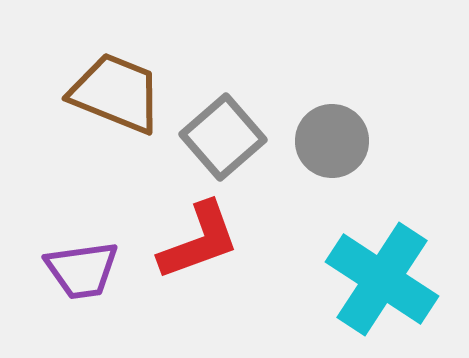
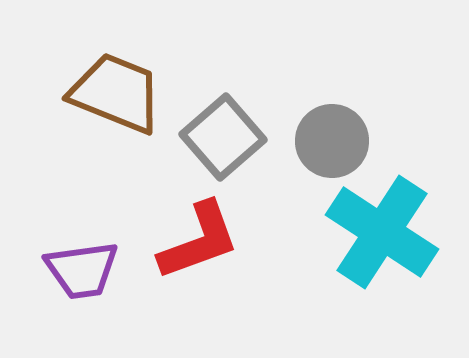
cyan cross: moved 47 px up
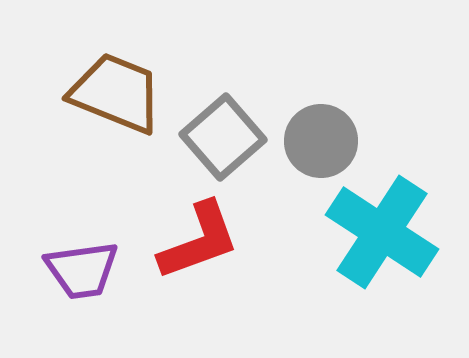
gray circle: moved 11 px left
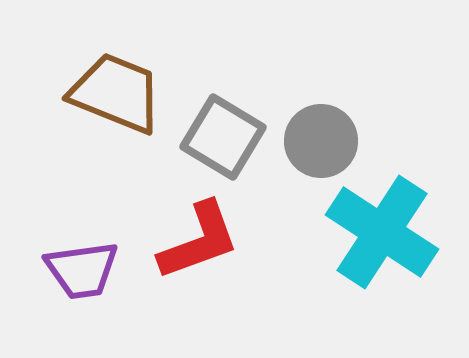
gray square: rotated 18 degrees counterclockwise
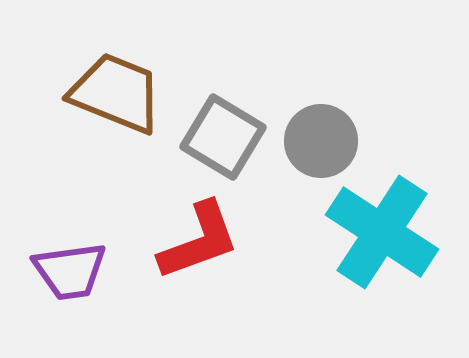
purple trapezoid: moved 12 px left, 1 px down
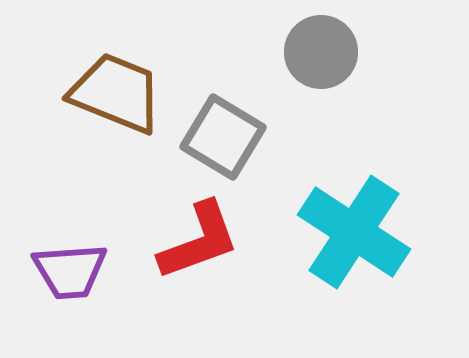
gray circle: moved 89 px up
cyan cross: moved 28 px left
purple trapezoid: rotated 4 degrees clockwise
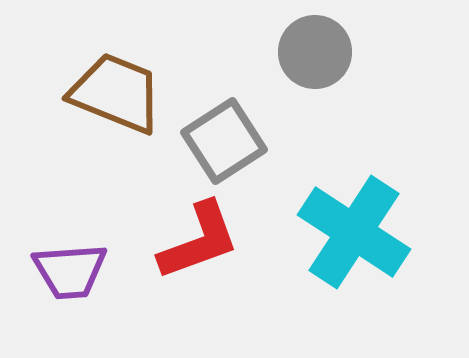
gray circle: moved 6 px left
gray square: moved 1 px right, 4 px down; rotated 26 degrees clockwise
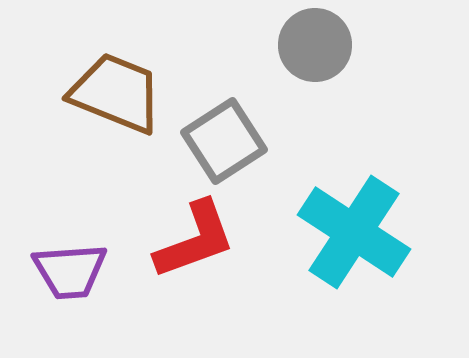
gray circle: moved 7 px up
red L-shape: moved 4 px left, 1 px up
